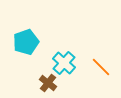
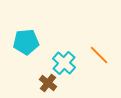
cyan pentagon: rotated 15 degrees clockwise
orange line: moved 2 px left, 12 px up
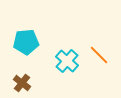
cyan cross: moved 3 px right, 2 px up
brown cross: moved 26 px left
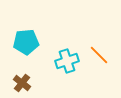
cyan cross: rotated 30 degrees clockwise
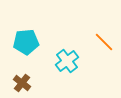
orange line: moved 5 px right, 13 px up
cyan cross: rotated 20 degrees counterclockwise
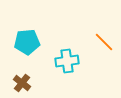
cyan pentagon: moved 1 px right
cyan cross: rotated 30 degrees clockwise
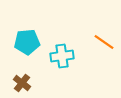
orange line: rotated 10 degrees counterclockwise
cyan cross: moved 5 px left, 5 px up
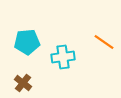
cyan cross: moved 1 px right, 1 px down
brown cross: moved 1 px right
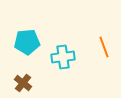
orange line: moved 5 px down; rotated 35 degrees clockwise
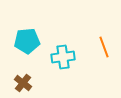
cyan pentagon: moved 1 px up
